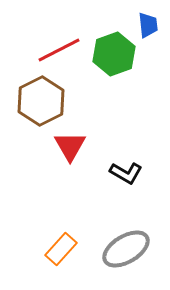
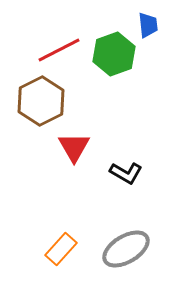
red triangle: moved 4 px right, 1 px down
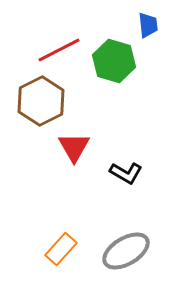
green hexagon: moved 7 px down; rotated 24 degrees counterclockwise
gray ellipse: moved 2 px down
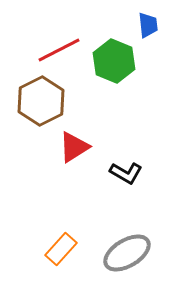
green hexagon: rotated 6 degrees clockwise
red triangle: rotated 28 degrees clockwise
gray ellipse: moved 1 px right, 2 px down
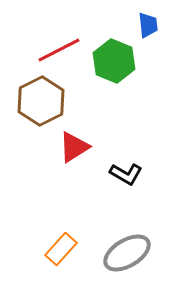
black L-shape: moved 1 px down
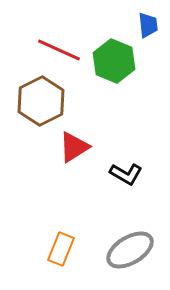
red line: rotated 51 degrees clockwise
orange rectangle: rotated 20 degrees counterclockwise
gray ellipse: moved 3 px right, 3 px up
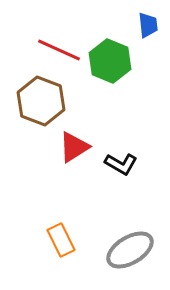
green hexagon: moved 4 px left
brown hexagon: rotated 12 degrees counterclockwise
black L-shape: moved 5 px left, 10 px up
orange rectangle: moved 9 px up; rotated 48 degrees counterclockwise
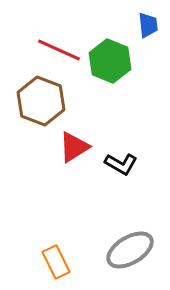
orange rectangle: moved 5 px left, 22 px down
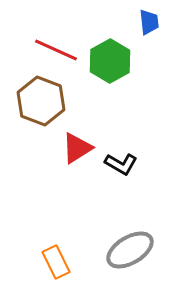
blue trapezoid: moved 1 px right, 3 px up
red line: moved 3 px left
green hexagon: rotated 9 degrees clockwise
red triangle: moved 3 px right, 1 px down
